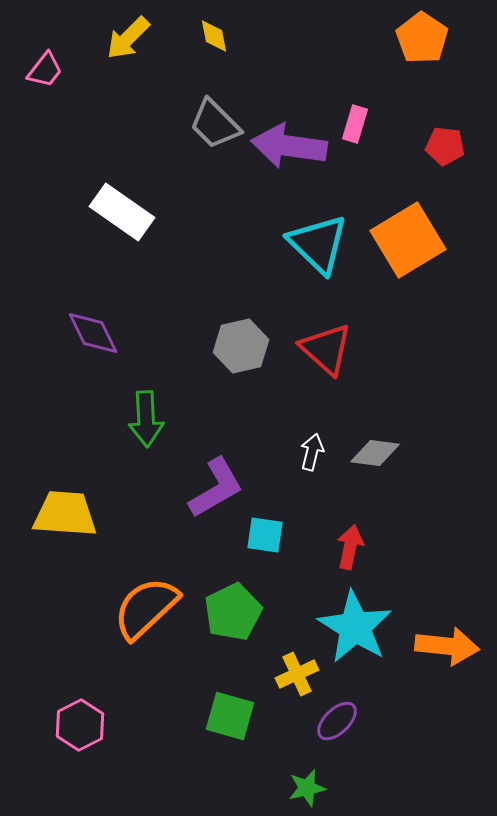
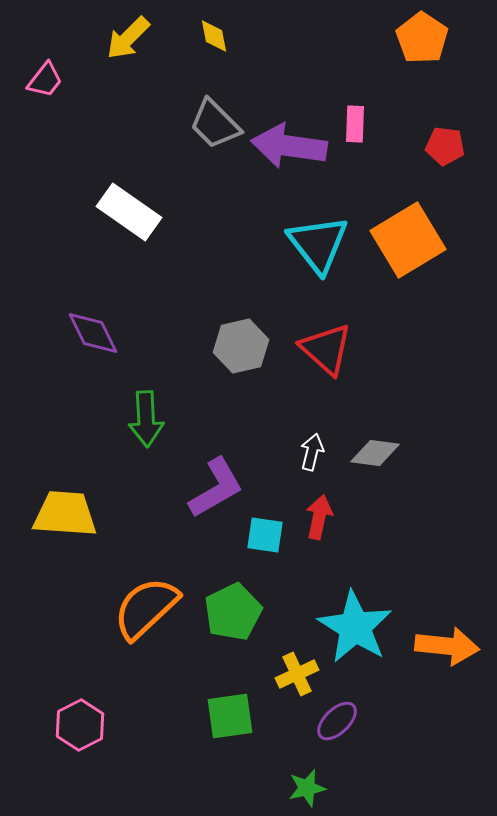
pink trapezoid: moved 10 px down
pink rectangle: rotated 15 degrees counterclockwise
white rectangle: moved 7 px right
cyan triangle: rotated 8 degrees clockwise
red arrow: moved 31 px left, 30 px up
green square: rotated 24 degrees counterclockwise
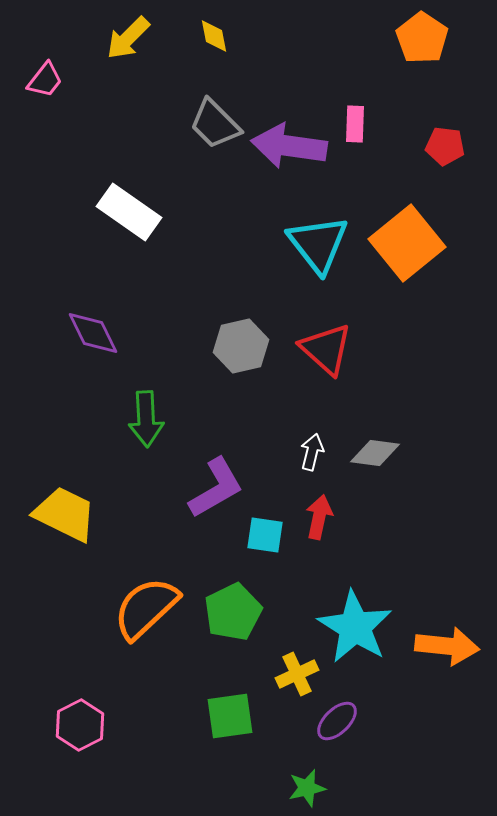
orange square: moved 1 px left, 3 px down; rotated 8 degrees counterclockwise
yellow trapezoid: rotated 22 degrees clockwise
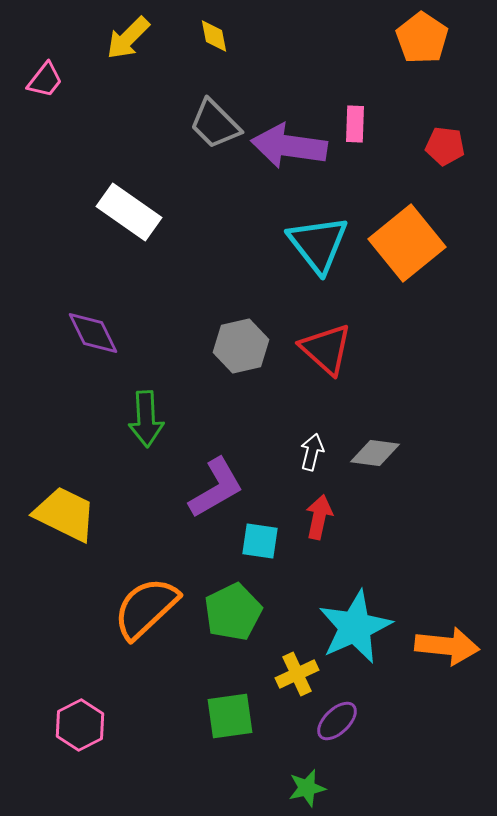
cyan square: moved 5 px left, 6 px down
cyan star: rotated 16 degrees clockwise
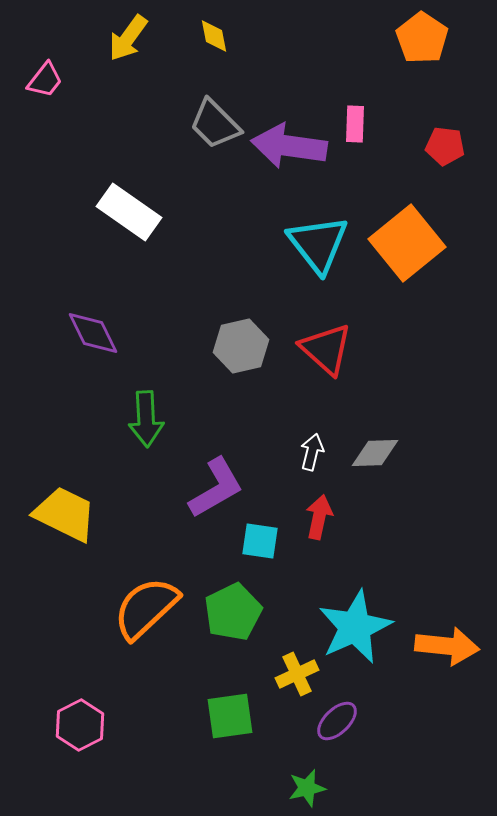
yellow arrow: rotated 9 degrees counterclockwise
gray diamond: rotated 9 degrees counterclockwise
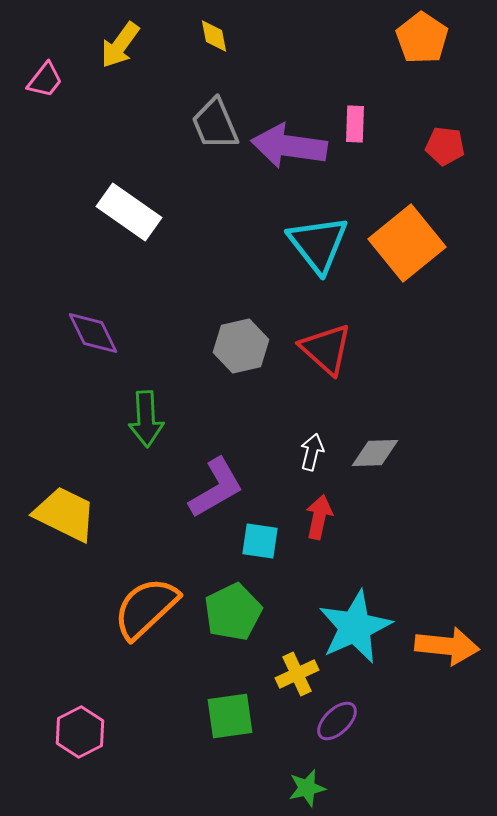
yellow arrow: moved 8 px left, 7 px down
gray trapezoid: rotated 22 degrees clockwise
pink hexagon: moved 7 px down
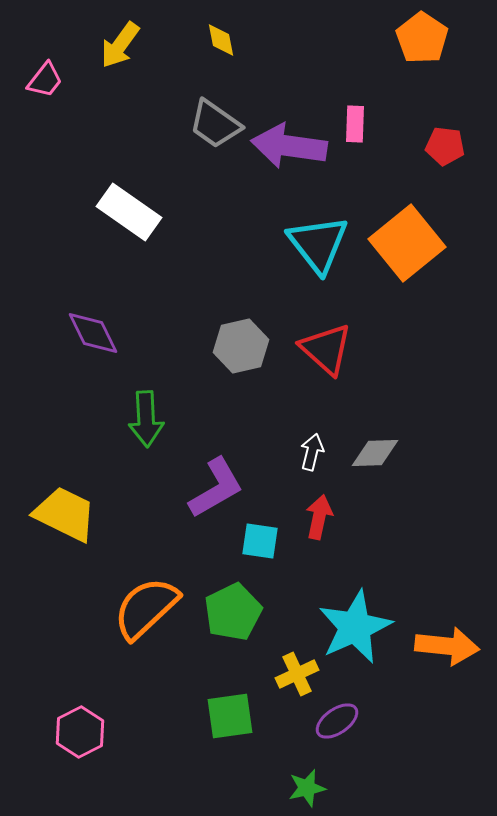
yellow diamond: moved 7 px right, 4 px down
gray trapezoid: rotated 32 degrees counterclockwise
purple ellipse: rotated 9 degrees clockwise
